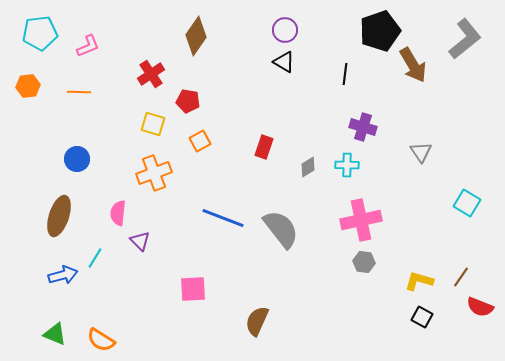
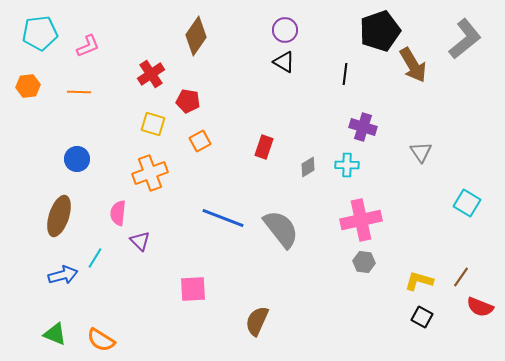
orange cross: moved 4 px left
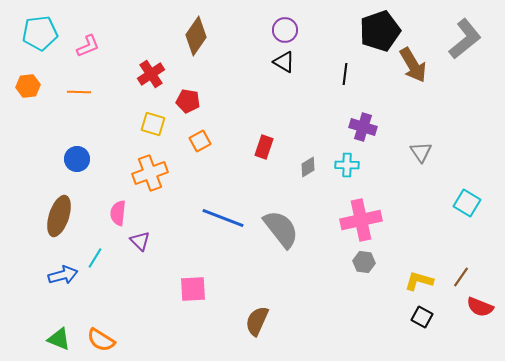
green triangle: moved 4 px right, 5 px down
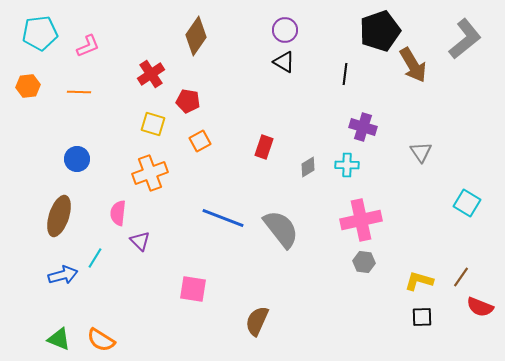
pink square: rotated 12 degrees clockwise
black square: rotated 30 degrees counterclockwise
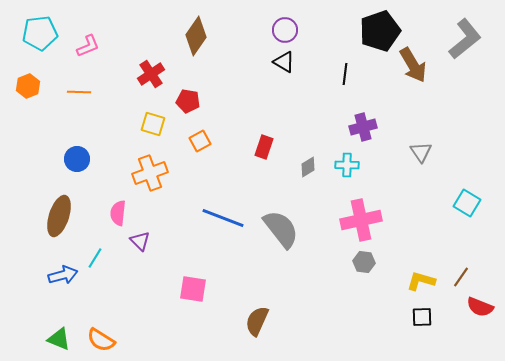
orange hexagon: rotated 15 degrees counterclockwise
purple cross: rotated 32 degrees counterclockwise
yellow L-shape: moved 2 px right
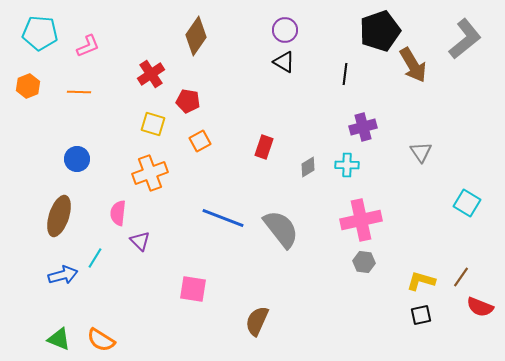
cyan pentagon: rotated 12 degrees clockwise
black square: moved 1 px left, 2 px up; rotated 10 degrees counterclockwise
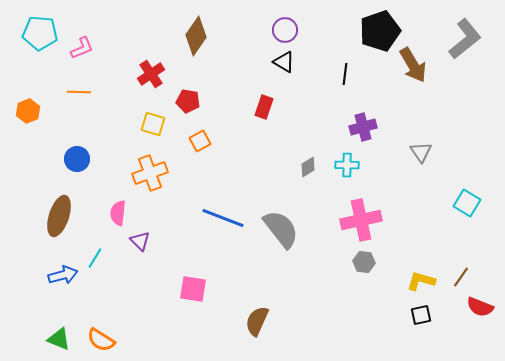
pink L-shape: moved 6 px left, 2 px down
orange hexagon: moved 25 px down
red rectangle: moved 40 px up
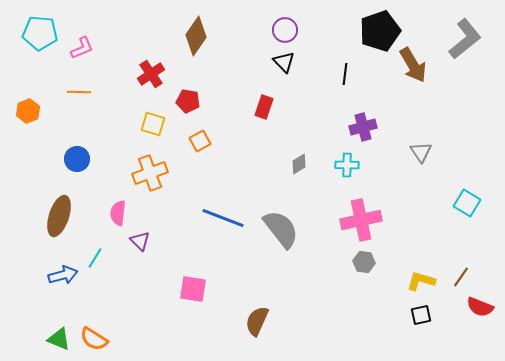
black triangle: rotated 15 degrees clockwise
gray diamond: moved 9 px left, 3 px up
orange semicircle: moved 7 px left, 1 px up
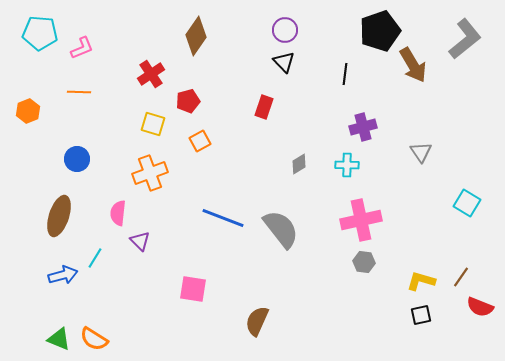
red pentagon: rotated 25 degrees counterclockwise
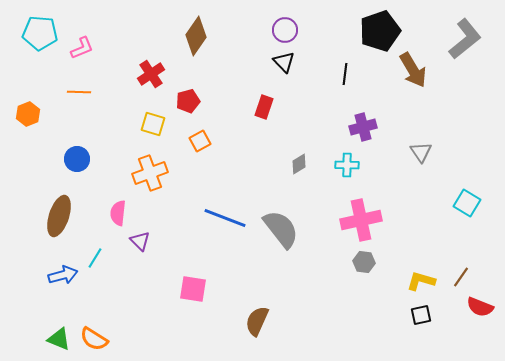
brown arrow: moved 5 px down
orange hexagon: moved 3 px down
blue line: moved 2 px right
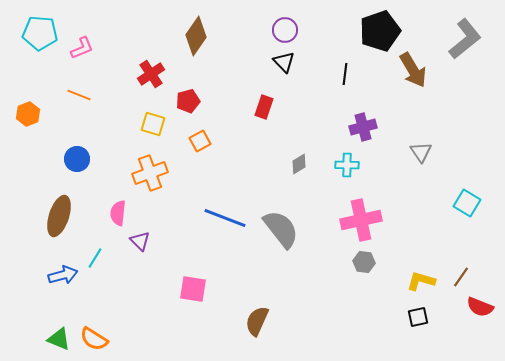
orange line: moved 3 px down; rotated 20 degrees clockwise
black square: moved 3 px left, 2 px down
